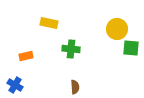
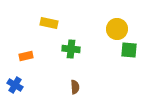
green square: moved 2 px left, 2 px down
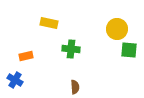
blue cross: moved 5 px up
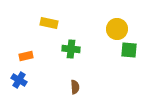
blue cross: moved 4 px right
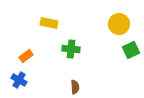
yellow circle: moved 2 px right, 5 px up
green square: moved 2 px right; rotated 30 degrees counterclockwise
orange rectangle: rotated 24 degrees counterclockwise
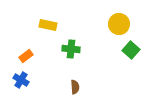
yellow rectangle: moved 1 px left, 2 px down
green square: rotated 24 degrees counterclockwise
blue cross: moved 2 px right
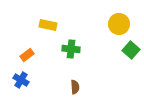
orange rectangle: moved 1 px right, 1 px up
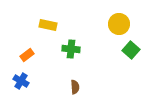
blue cross: moved 1 px down
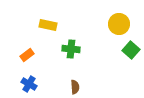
blue cross: moved 8 px right, 3 px down
